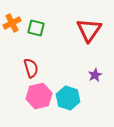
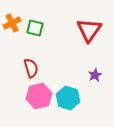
green square: moved 1 px left
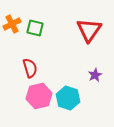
orange cross: moved 1 px down
red semicircle: moved 1 px left
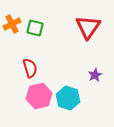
red triangle: moved 1 px left, 3 px up
